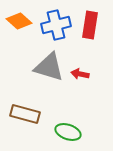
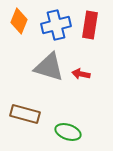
orange diamond: rotated 70 degrees clockwise
red arrow: moved 1 px right
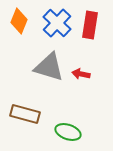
blue cross: moved 1 px right, 2 px up; rotated 32 degrees counterclockwise
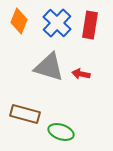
green ellipse: moved 7 px left
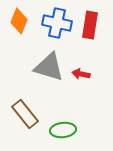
blue cross: rotated 32 degrees counterclockwise
brown rectangle: rotated 36 degrees clockwise
green ellipse: moved 2 px right, 2 px up; rotated 25 degrees counterclockwise
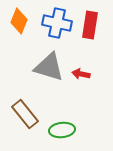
green ellipse: moved 1 px left
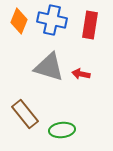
blue cross: moved 5 px left, 3 px up
